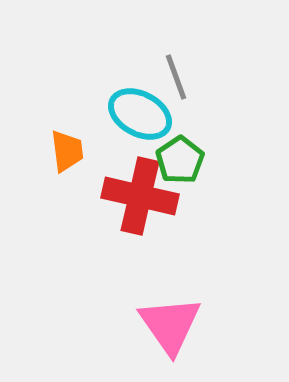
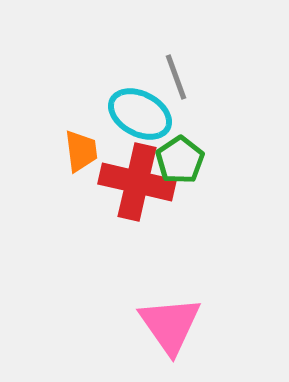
orange trapezoid: moved 14 px right
red cross: moved 3 px left, 14 px up
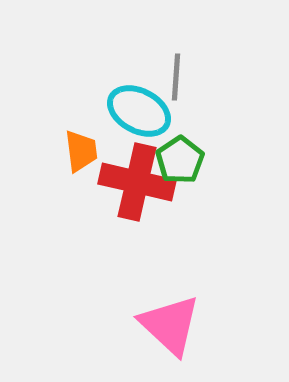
gray line: rotated 24 degrees clockwise
cyan ellipse: moved 1 px left, 3 px up
pink triangle: rotated 12 degrees counterclockwise
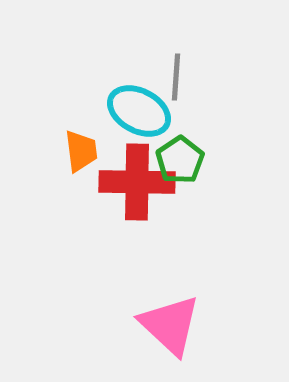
red cross: rotated 12 degrees counterclockwise
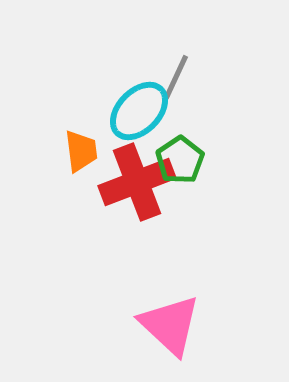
gray line: rotated 21 degrees clockwise
cyan ellipse: rotated 74 degrees counterclockwise
red cross: rotated 22 degrees counterclockwise
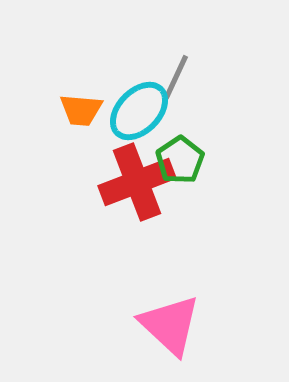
orange trapezoid: moved 41 px up; rotated 102 degrees clockwise
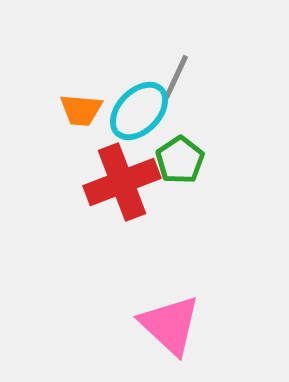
red cross: moved 15 px left
